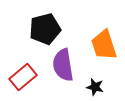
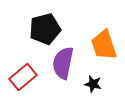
purple semicircle: moved 2 px up; rotated 20 degrees clockwise
black star: moved 2 px left, 3 px up
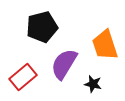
black pentagon: moved 3 px left, 2 px up
orange trapezoid: moved 1 px right
purple semicircle: moved 1 px right, 1 px down; rotated 20 degrees clockwise
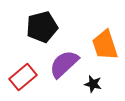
purple semicircle: rotated 16 degrees clockwise
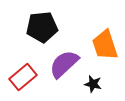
black pentagon: rotated 8 degrees clockwise
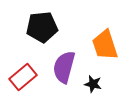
purple semicircle: moved 3 px down; rotated 32 degrees counterclockwise
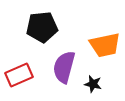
orange trapezoid: rotated 84 degrees counterclockwise
red rectangle: moved 4 px left, 2 px up; rotated 16 degrees clockwise
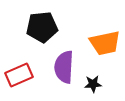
orange trapezoid: moved 2 px up
purple semicircle: rotated 12 degrees counterclockwise
black star: rotated 18 degrees counterclockwise
